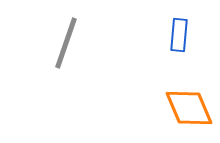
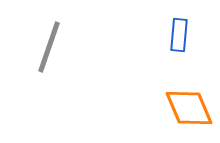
gray line: moved 17 px left, 4 px down
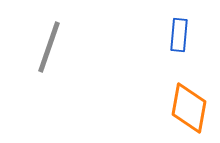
orange diamond: rotated 33 degrees clockwise
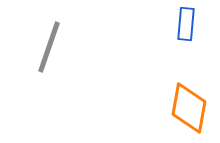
blue rectangle: moved 7 px right, 11 px up
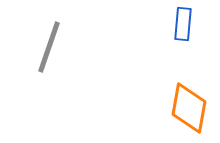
blue rectangle: moved 3 px left
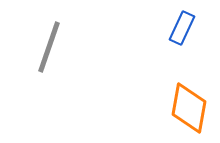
blue rectangle: moved 1 px left, 4 px down; rotated 20 degrees clockwise
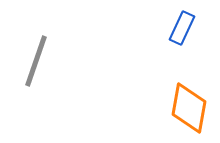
gray line: moved 13 px left, 14 px down
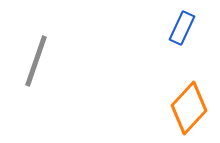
orange diamond: rotated 33 degrees clockwise
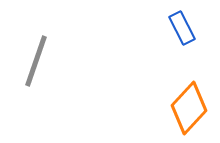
blue rectangle: rotated 52 degrees counterclockwise
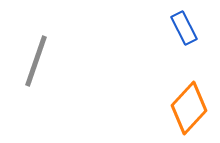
blue rectangle: moved 2 px right
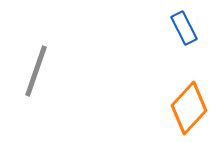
gray line: moved 10 px down
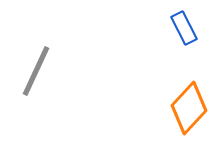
gray line: rotated 6 degrees clockwise
